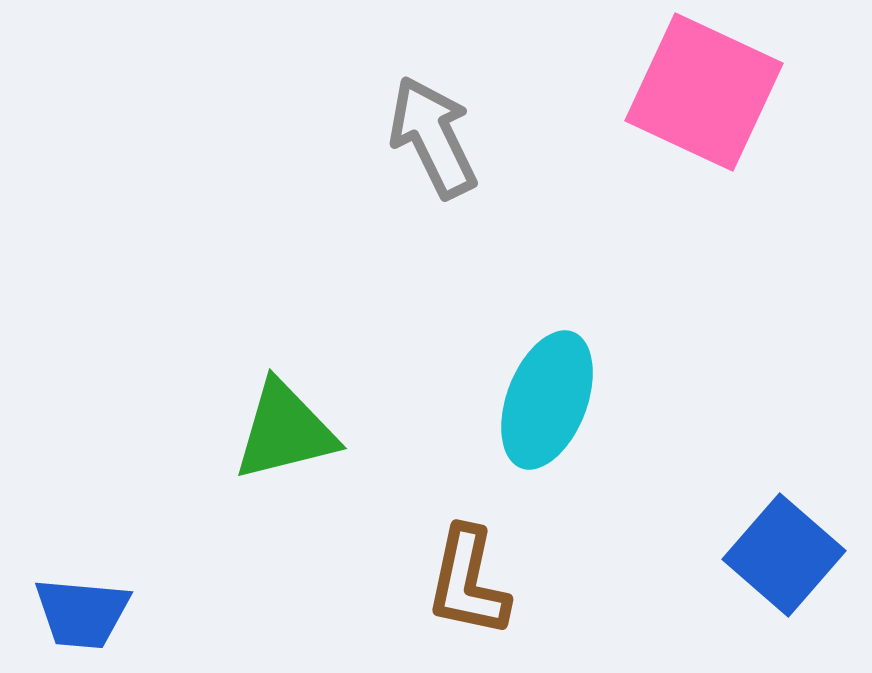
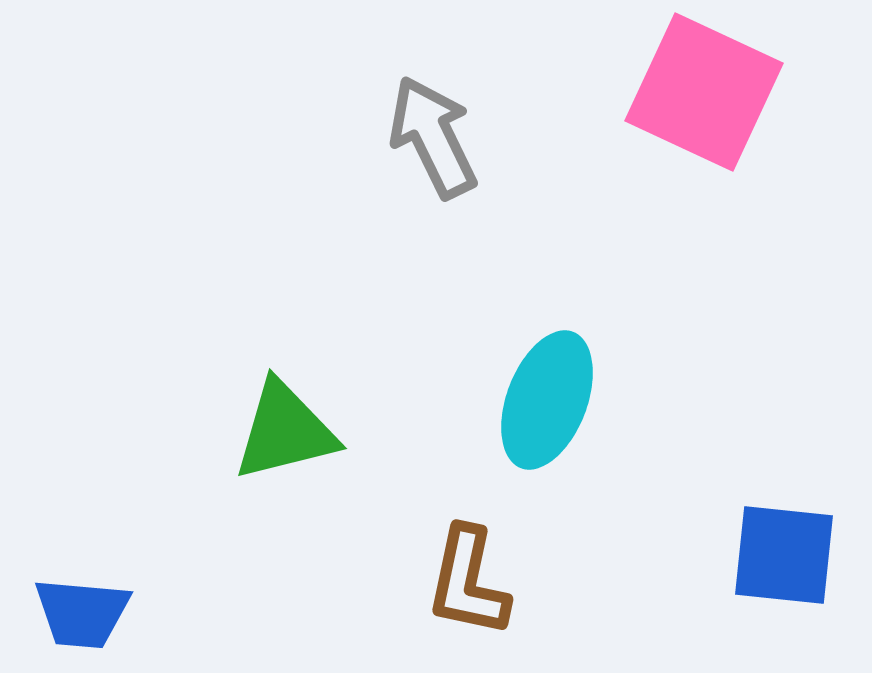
blue square: rotated 35 degrees counterclockwise
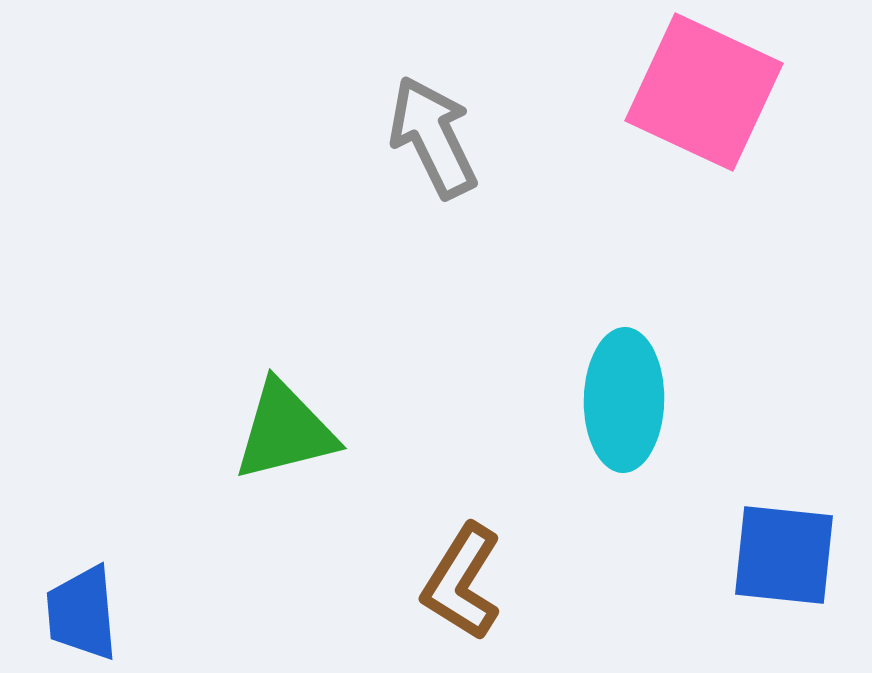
cyan ellipse: moved 77 px right; rotated 20 degrees counterclockwise
brown L-shape: moved 6 px left; rotated 20 degrees clockwise
blue trapezoid: rotated 80 degrees clockwise
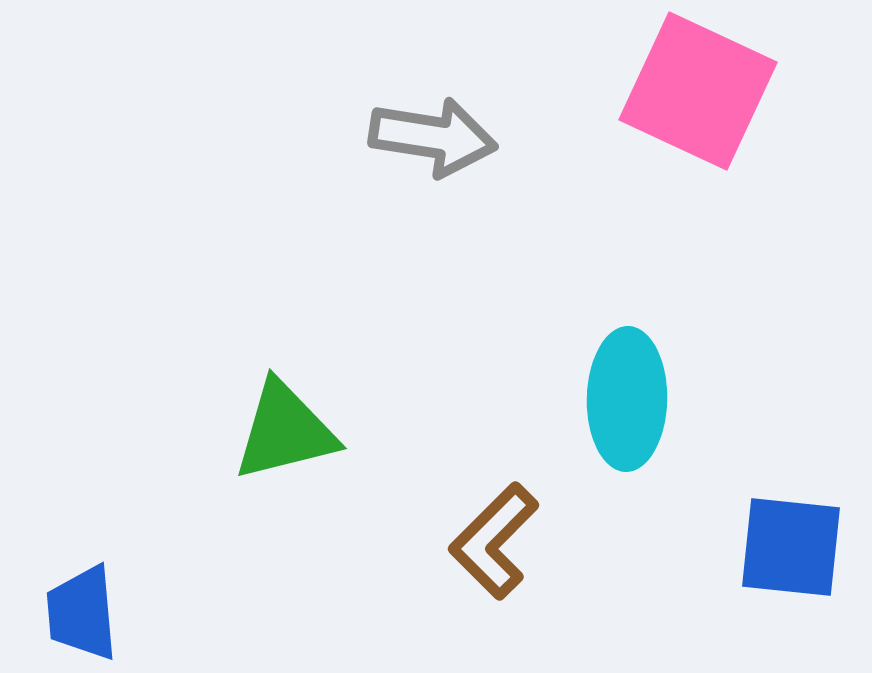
pink square: moved 6 px left, 1 px up
gray arrow: rotated 125 degrees clockwise
cyan ellipse: moved 3 px right, 1 px up
blue square: moved 7 px right, 8 px up
brown L-shape: moved 32 px right, 41 px up; rotated 13 degrees clockwise
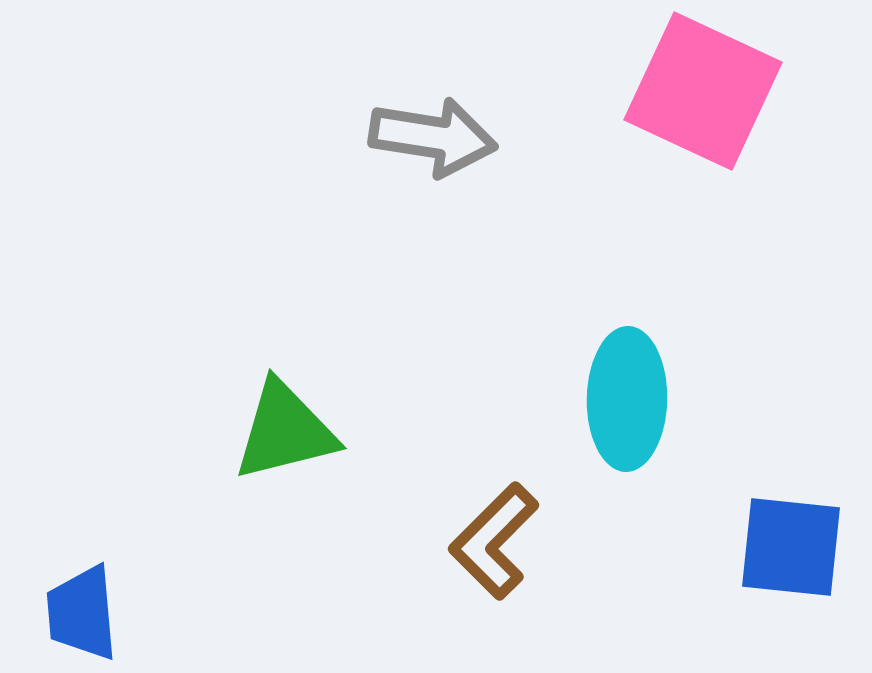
pink square: moved 5 px right
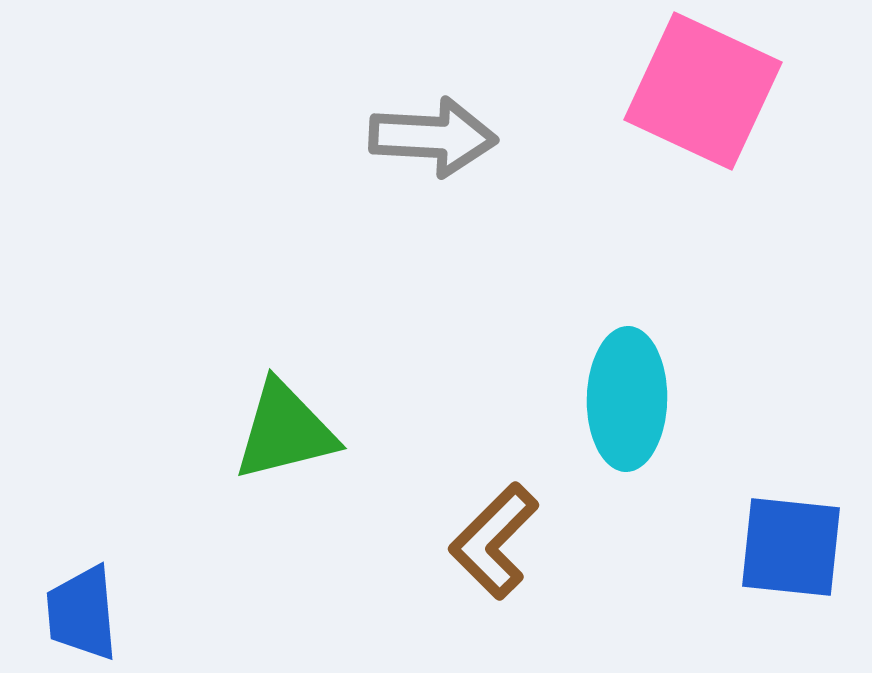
gray arrow: rotated 6 degrees counterclockwise
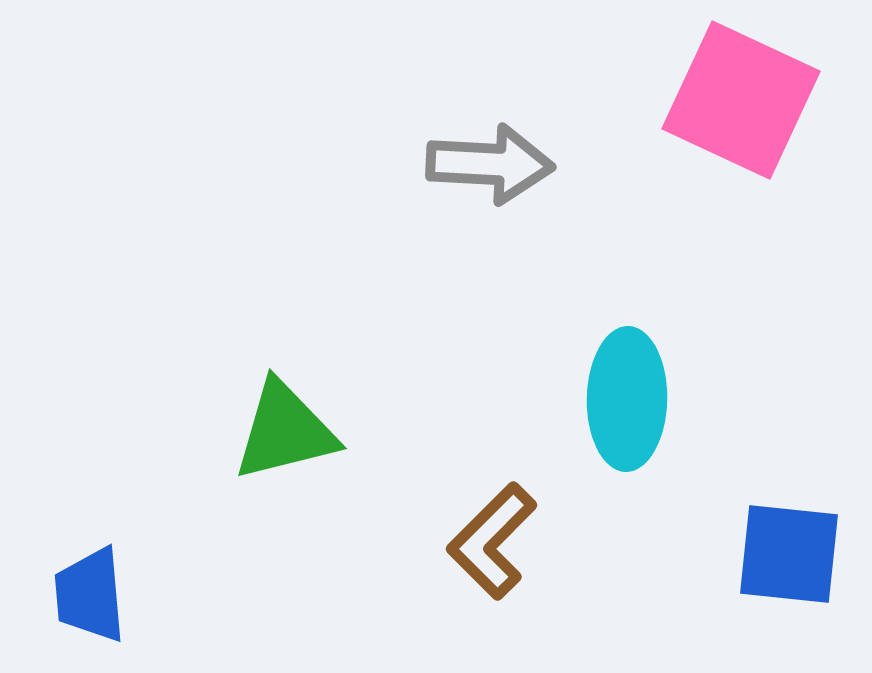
pink square: moved 38 px right, 9 px down
gray arrow: moved 57 px right, 27 px down
brown L-shape: moved 2 px left
blue square: moved 2 px left, 7 px down
blue trapezoid: moved 8 px right, 18 px up
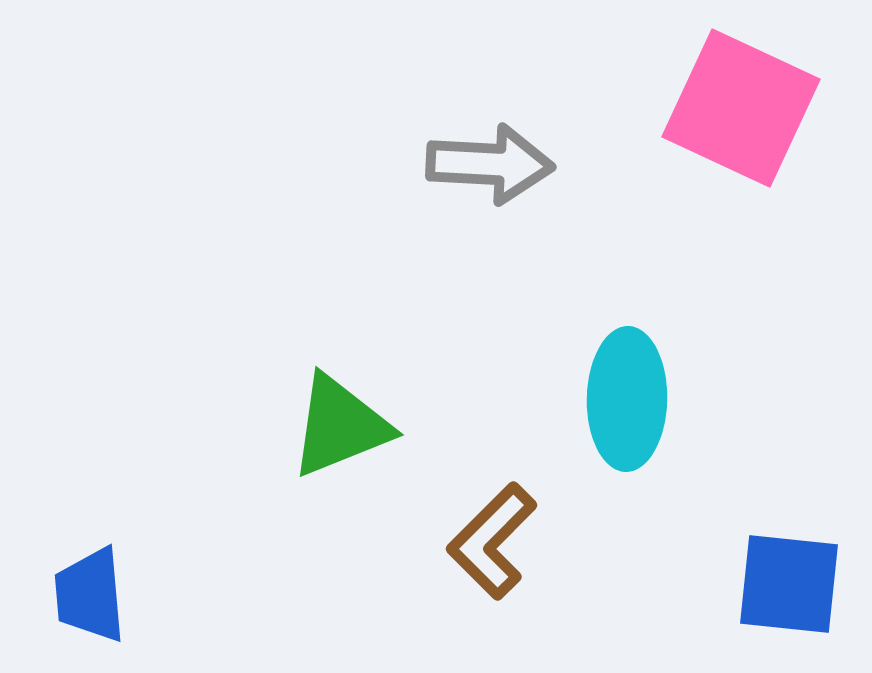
pink square: moved 8 px down
green triangle: moved 55 px right, 5 px up; rotated 8 degrees counterclockwise
blue square: moved 30 px down
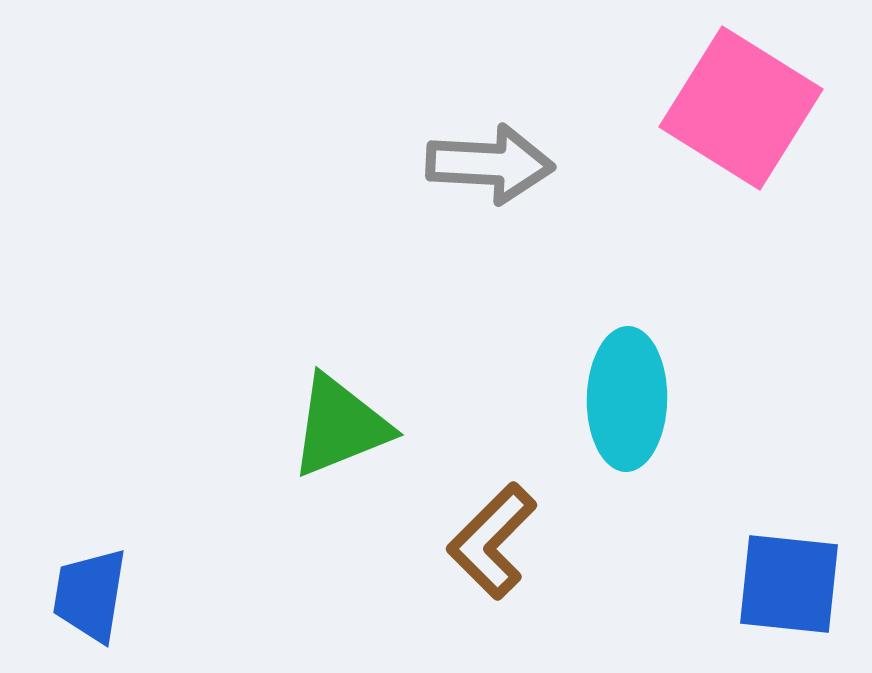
pink square: rotated 7 degrees clockwise
blue trapezoid: rotated 14 degrees clockwise
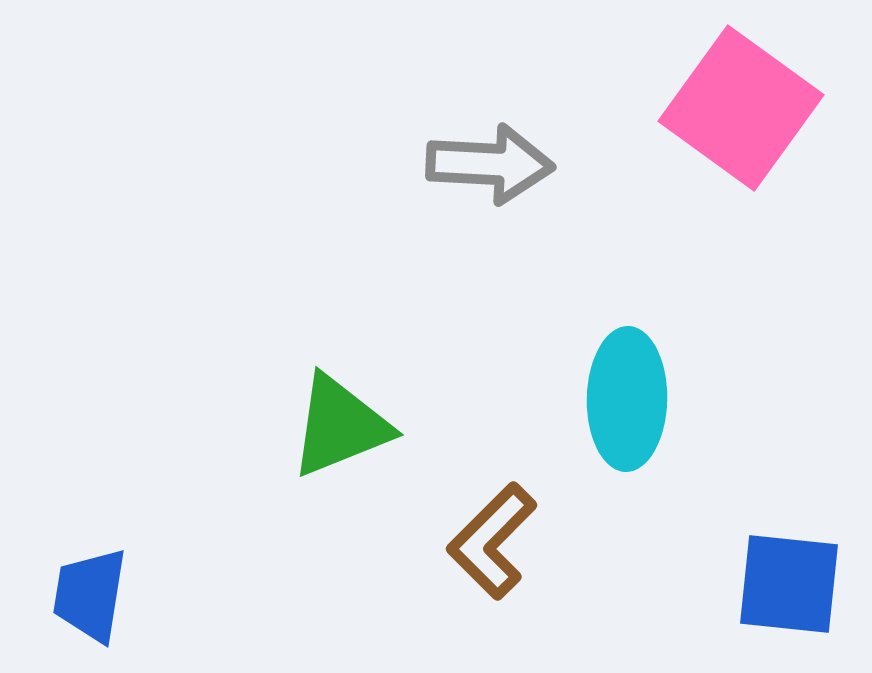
pink square: rotated 4 degrees clockwise
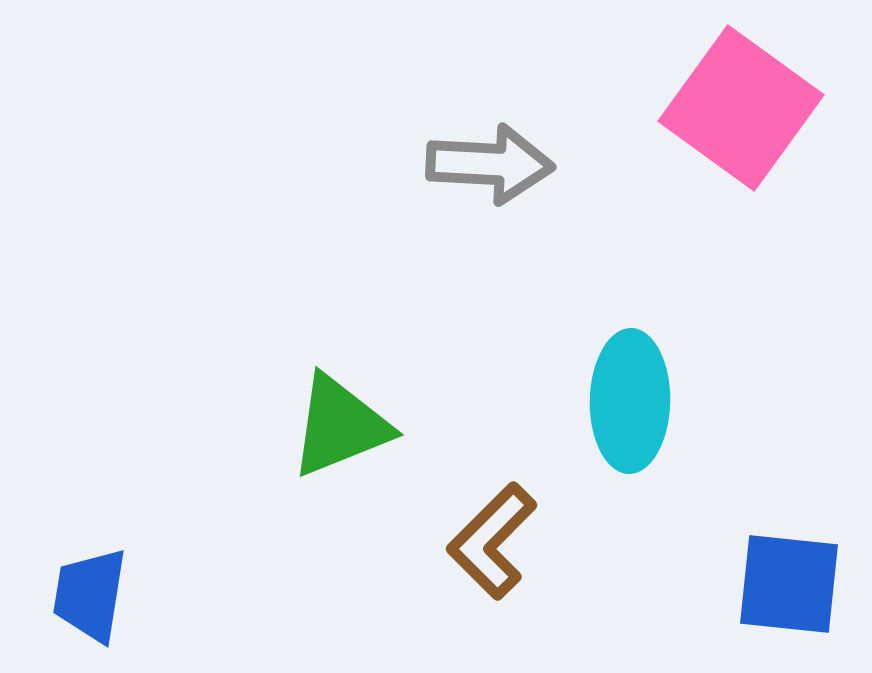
cyan ellipse: moved 3 px right, 2 px down
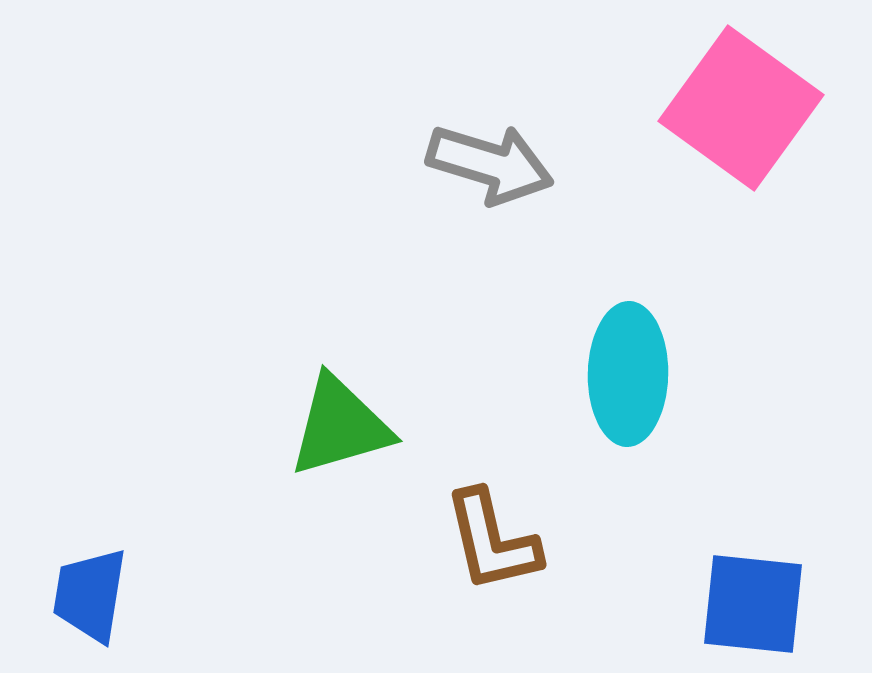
gray arrow: rotated 14 degrees clockwise
cyan ellipse: moved 2 px left, 27 px up
green triangle: rotated 6 degrees clockwise
brown L-shape: rotated 58 degrees counterclockwise
blue square: moved 36 px left, 20 px down
